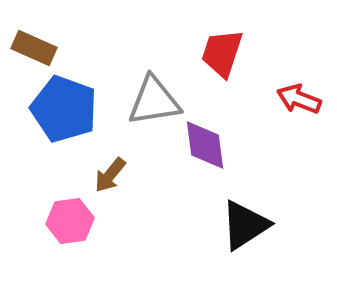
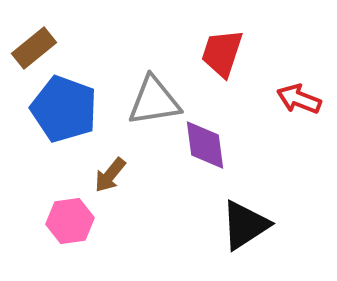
brown rectangle: rotated 63 degrees counterclockwise
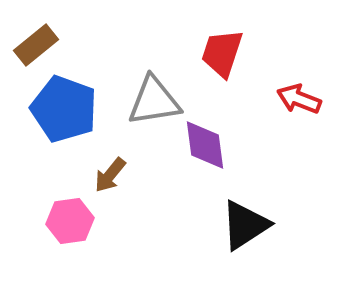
brown rectangle: moved 2 px right, 3 px up
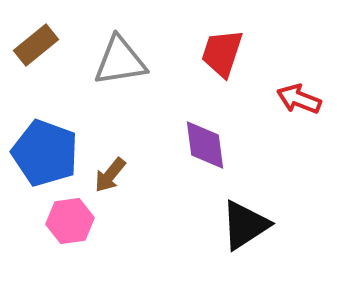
gray triangle: moved 34 px left, 40 px up
blue pentagon: moved 19 px left, 44 px down
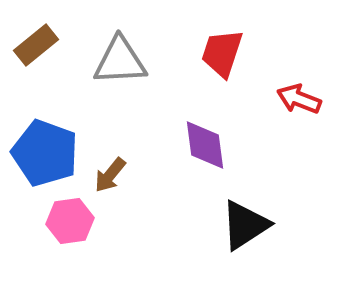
gray triangle: rotated 6 degrees clockwise
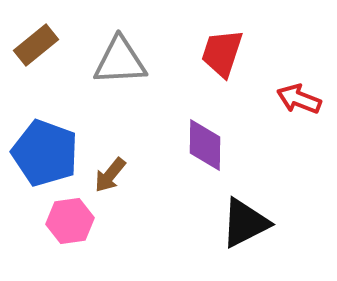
purple diamond: rotated 8 degrees clockwise
black triangle: moved 2 px up; rotated 6 degrees clockwise
